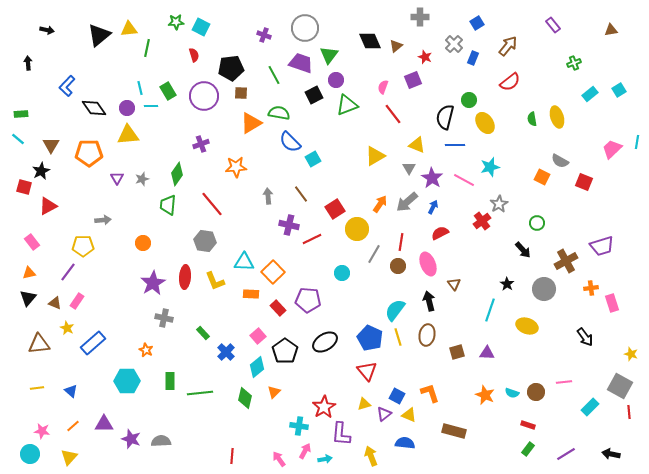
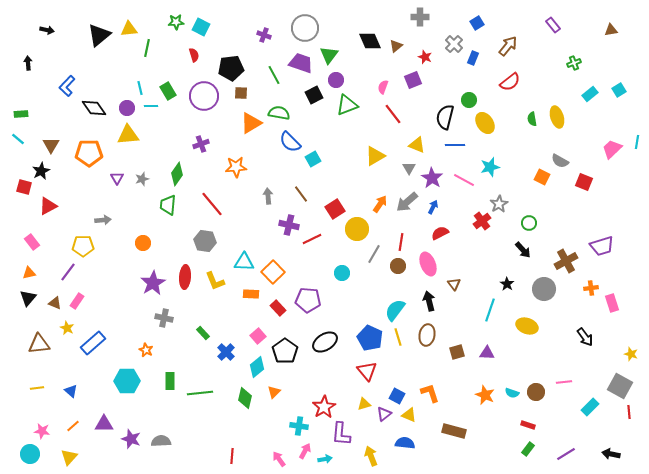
green circle at (537, 223): moved 8 px left
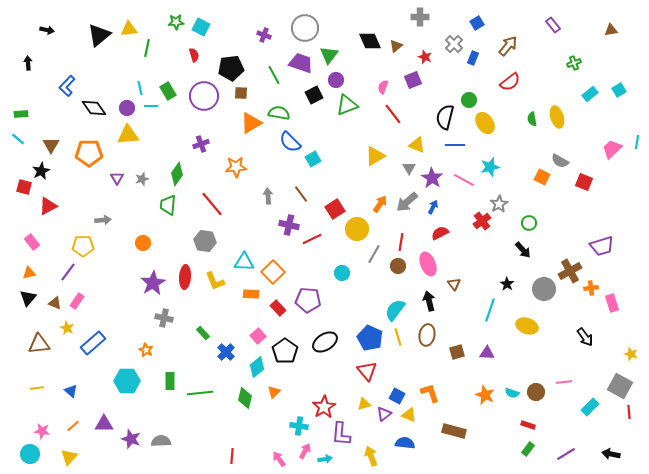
brown cross at (566, 261): moved 4 px right, 10 px down
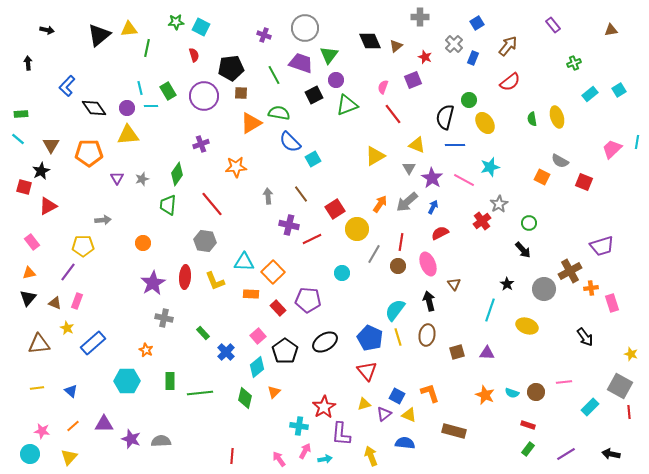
pink rectangle at (77, 301): rotated 14 degrees counterclockwise
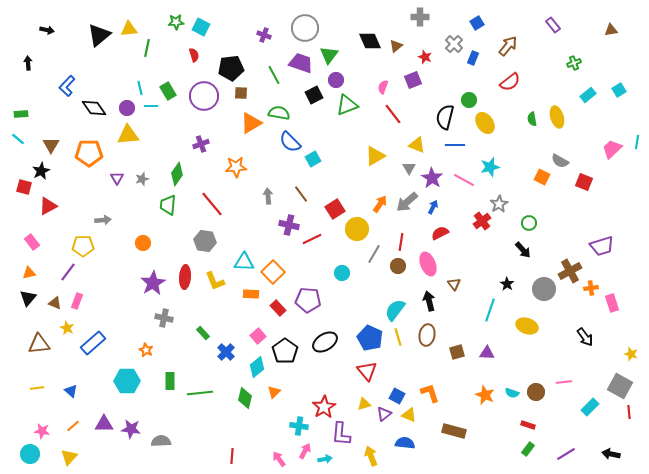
cyan rectangle at (590, 94): moved 2 px left, 1 px down
purple star at (131, 439): moved 10 px up; rotated 12 degrees counterclockwise
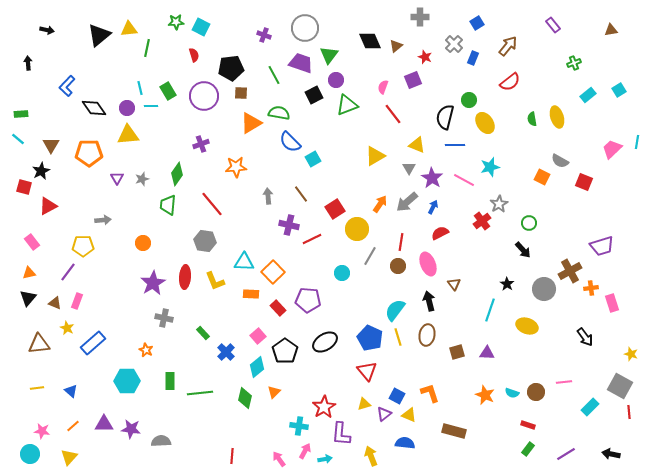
gray line at (374, 254): moved 4 px left, 2 px down
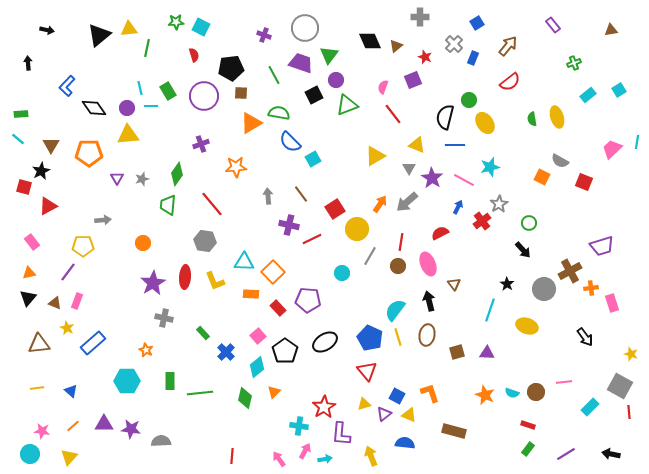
blue arrow at (433, 207): moved 25 px right
